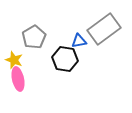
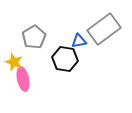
yellow star: moved 2 px down
pink ellipse: moved 5 px right
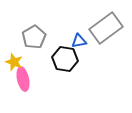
gray rectangle: moved 2 px right, 1 px up
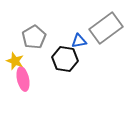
yellow star: moved 1 px right, 1 px up
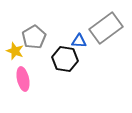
blue triangle: rotated 14 degrees clockwise
yellow star: moved 10 px up
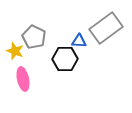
gray pentagon: rotated 15 degrees counterclockwise
black hexagon: rotated 10 degrees counterclockwise
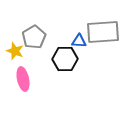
gray rectangle: moved 3 px left, 4 px down; rotated 32 degrees clockwise
gray pentagon: rotated 15 degrees clockwise
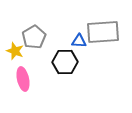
black hexagon: moved 3 px down
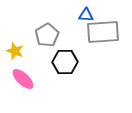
gray pentagon: moved 13 px right, 2 px up
blue triangle: moved 7 px right, 26 px up
pink ellipse: rotated 35 degrees counterclockwise
